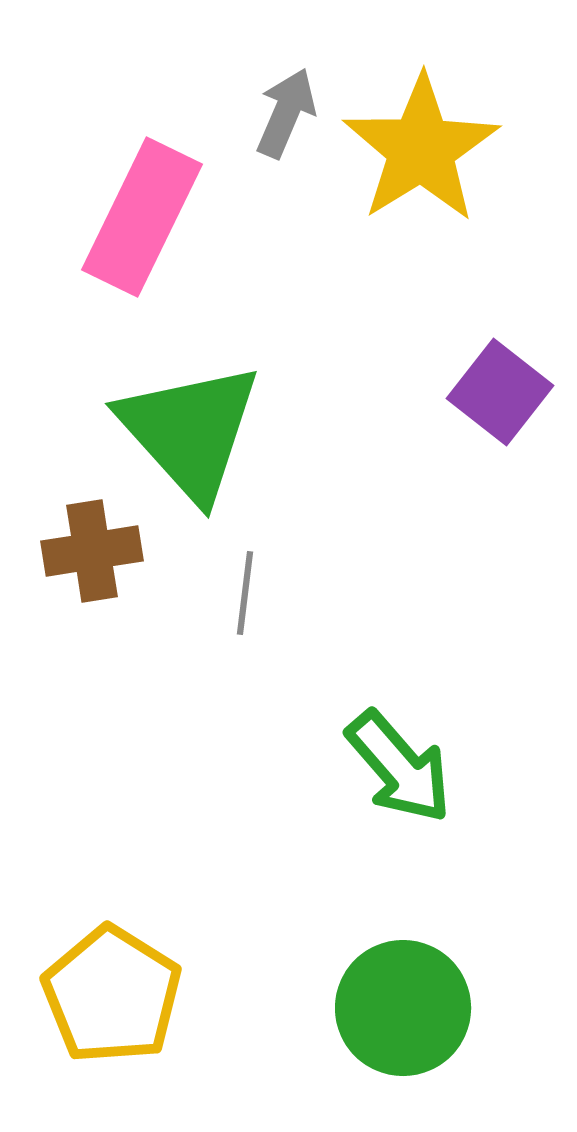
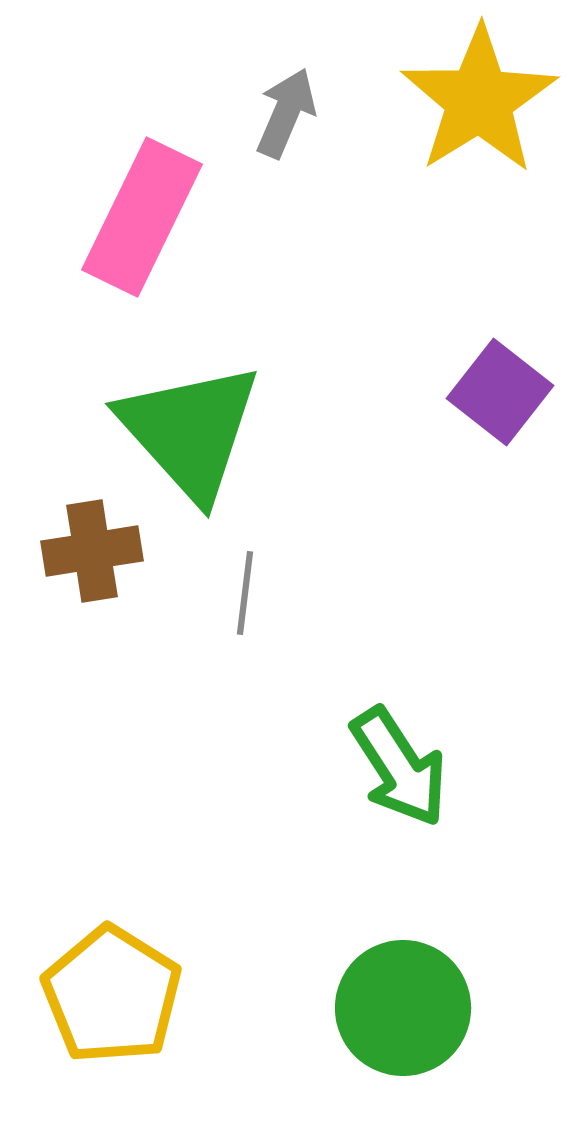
yellow star: moved 58 px right, 49 px up
green arrow: rotated 8 degrees clockwise
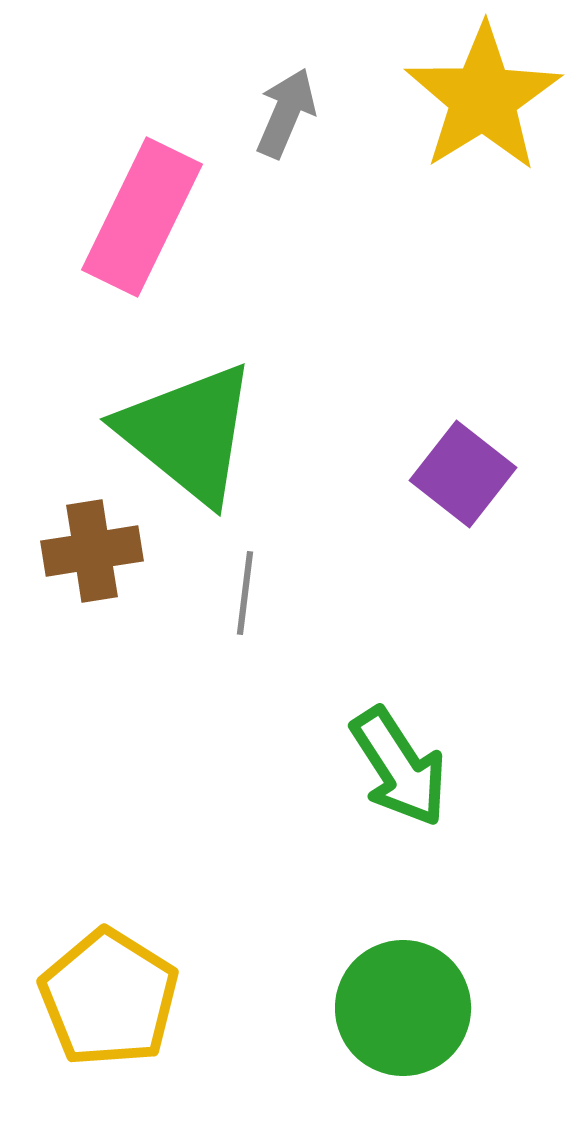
yellow star: moved 4 px right, 2 px up
purple square: moved 37 px left, 82 px down
green triangle: moved 2 px left, 2 px down; rotated 9 degrees counterclockwise
yellow pentagon: moved 3 px left, 3 px down
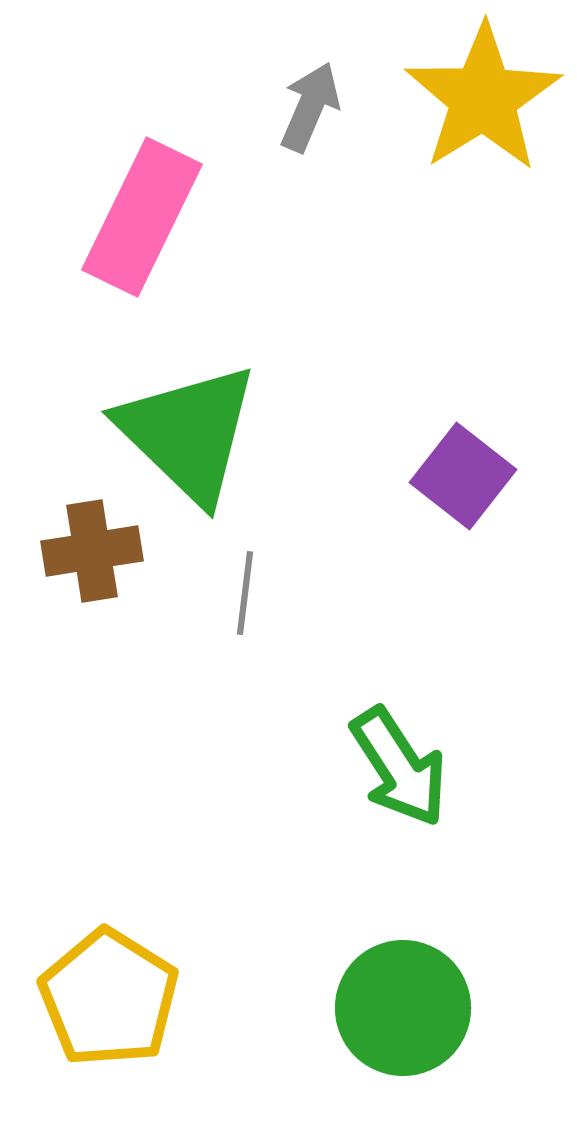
gray arrow: moved 24 px right, 6 px up
green triangle: rotated 5 degrees clockwise
purple square: moved 2 px down
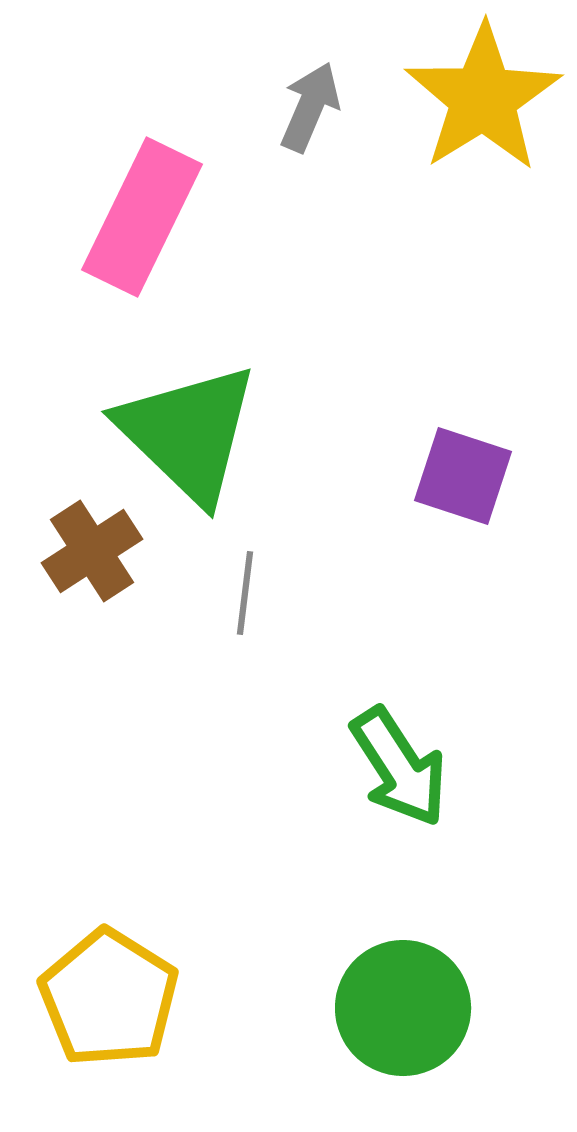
purple square: rotated 20 degrees counterclockwise
brown cross: rotated 24 degrees counterclockwise
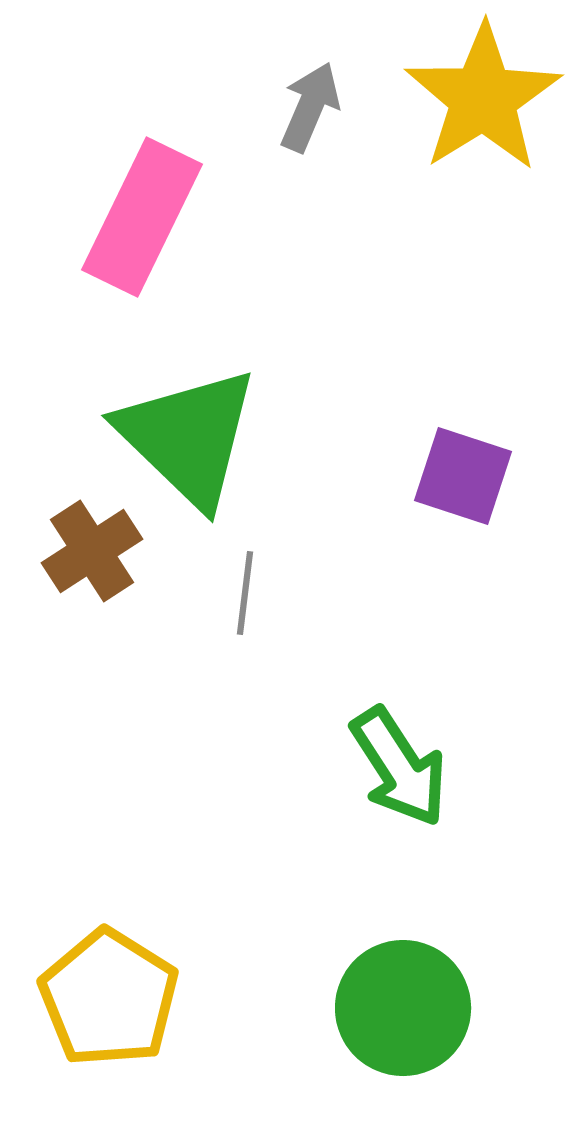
green triangle: moved 4 px down
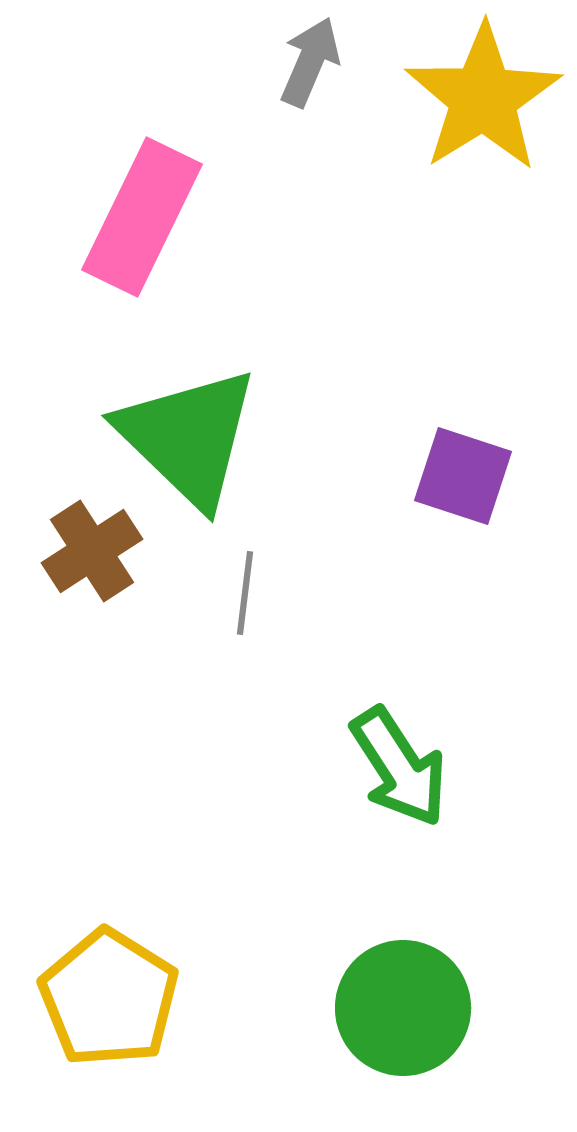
gray arrow: moved 45 px up
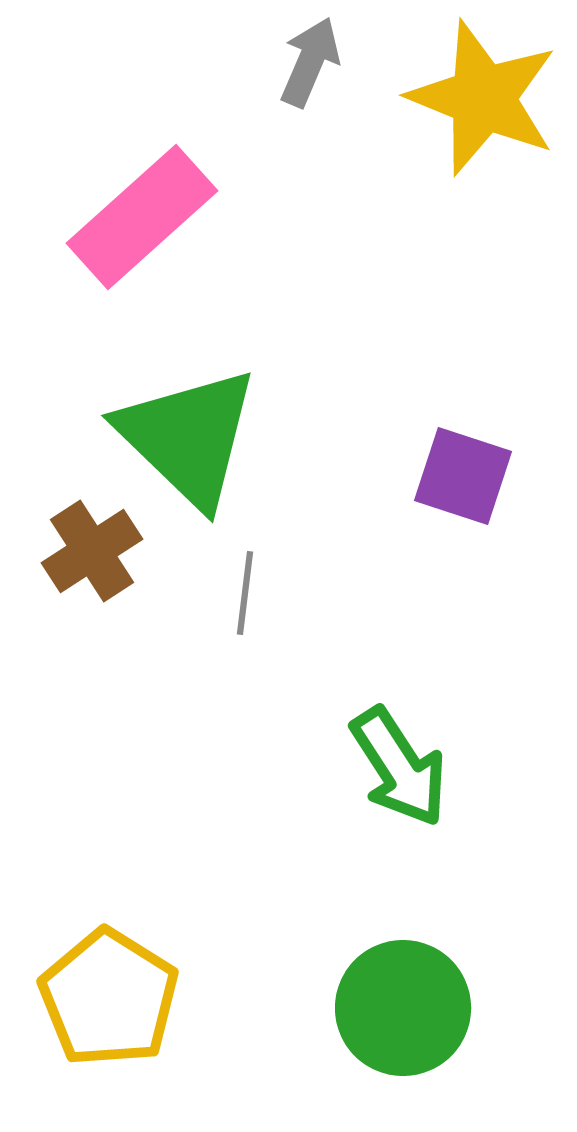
yellow star: rotated 18 degrees counterclockwise
pink rectangle: rotated 22 degrees clockwise
